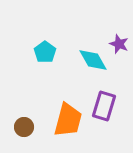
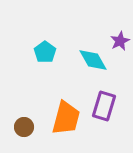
purple star: moved 1 px right, 3 px up; rotated 24 degrees clockwise
orange trapezoid: moved 2 px left, 2 px up
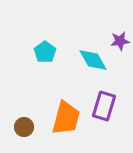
purple star: rotated 18 degrees clockwise
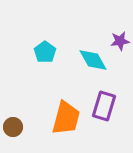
brown circle: moved 11 px left
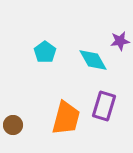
brown circle: moved 2 px up
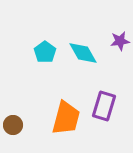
cyan diamond: moved 10 px left, 7 px up
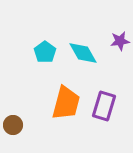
orange trapezoid: moved 15 px up
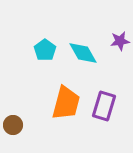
cyan pentagon: moved 2 px up
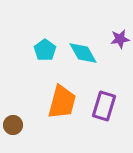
purple star: moved 2 px up
orange trapezoid: moved 4 px left, 1 px up
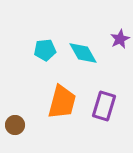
purple star: rotated 18 degrees counterclockwise
cyan pentagon: rotated 30 degrees clockwise
brown circle: moved 2 px right
